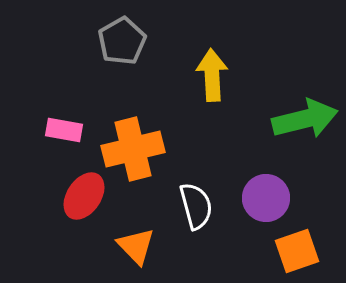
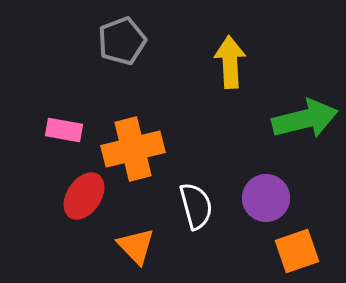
gray pentagon: rotated 9 degrees clockwise
yellow arrow: moved 18 px right, 13 px up
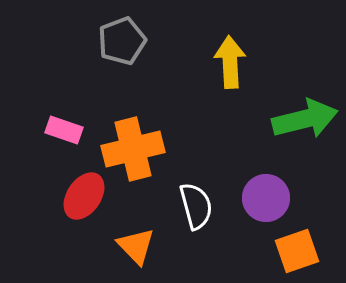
pink rectangle: rotated 9 degrees clockwise
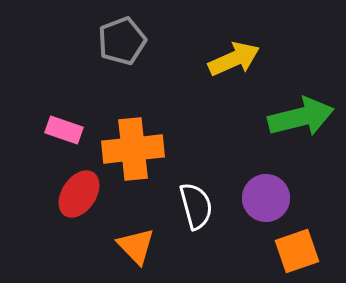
yellow arrow: moved 4 px right, 3 px up; rotated 69 degrees clockwise
green arrow: moved 4 px left, 2 px up
orange cross: rotated 8 degrees clockwise
red ellipse: moved 5 px left, 2 px up
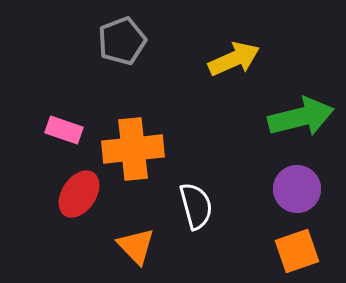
purple circle: moved 31 px right, 9 px up
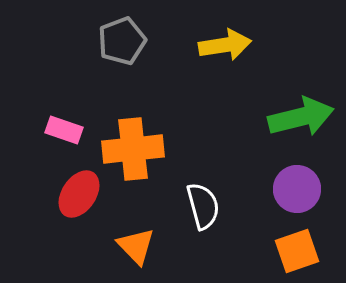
yellow arrow: moved 9 px left, 14 px up; rotated 15 degrees clockwise
white semicircle: moved 7 px right
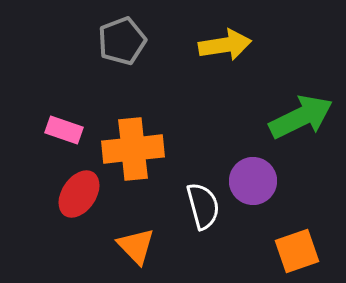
green arrow: rotated 12 degrees counterclockwise
purple circle: moved 44 px left, 8 px up
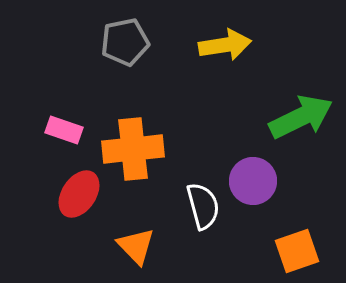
gray pentagon: moved 3 px right, 1 px down; rotated 9 degrees clockwise
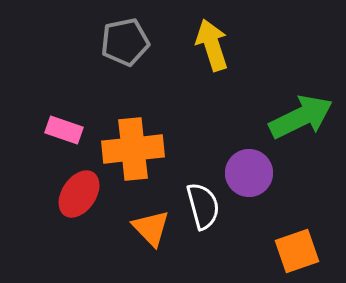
yellow arrow: moved 13 px left; rotated 99 degrees counterclockwise
purple circle: moved 4 px left, 8 px up
orange triangle: moved 15 px right, 18 px up
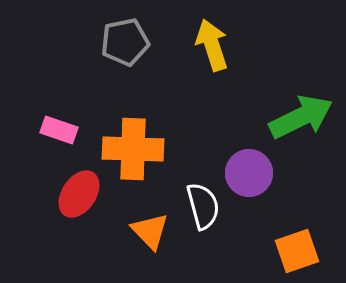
pink rectangle: moved 5 px left
orange cross: rotated 8 degrees clockwise
orange triangle: moved 1 px left, 3 px down
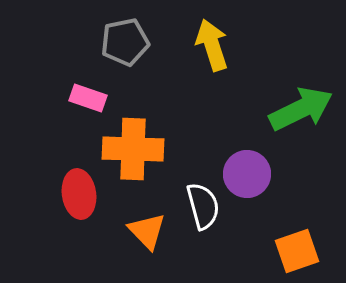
green arrow: moved 8 px up
pink rectangle: moved 29 px right, 32 px up
purple circle: moved 2 px left, 1 px down
red ellipse: rotated 42 degrees counterclockwise
orange triangle: moved 3 px left
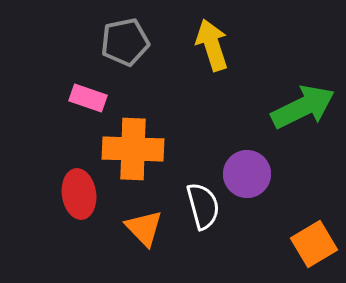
green arrow: moved 2 px right, 2 px up
orange triangle: moved 3 px left, 3 px up
orange square: moved 17 px right, 7 px up; rotated 12 degrees counterclockwise
